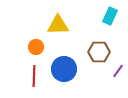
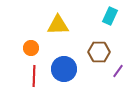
orange circle: moved 5 px left, 1 px down
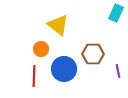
cyan rectangle: moved 6 px right, 3 px up
yellow triangle: rotated 40 degrees clockwise
orange circle: moved 10 px right, 1 px down
brown hexagon: moved 6 px left, 2 px down
purple line: rotated 48 degrees counterclockwise
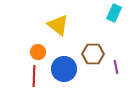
cyan rectangle: moved 2 px left
orange circle: moved 3 px left, 3 px down
purple line: moved 2 px left, 4 px up
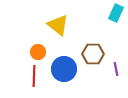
cyan rectangle: moved 2 px right
purple line: moved 2 px down
